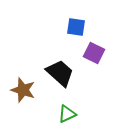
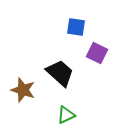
purple square: moved 3 px right
green triangle: moved 1 px left, 1 px down
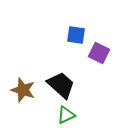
blue square: moved 8 px down
purple square: moved 2 px right
black trapezoid: moved 1 px right, 12 px down
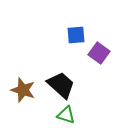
blue square: rotated 12 degrees counterclockwise
purple square: rotated 10 degrees clockwise
green triangle: rotated 42 degrees clockwise
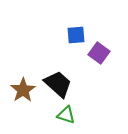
black trapezoid: moved 3 px left, 1 px up
brown star: rotated 20 degrees clockwise
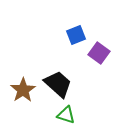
blue square: rotated 18 degrees counterclockwise
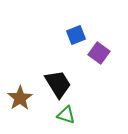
black trapezoid: rotated 16 degrees clockwise
brown star: moved 3 px left, 8 px down
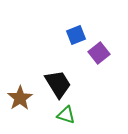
purple square: rotated 15 degrees clockwise
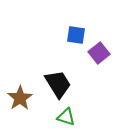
blue square: rotated 30 degrees clockwise
green triangle: moved 2 px down
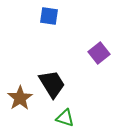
blue square: moved 27 px left, 19 px up
black trapezoid: moved 6 px left
green triangle: moved 1 px left, 1 px down
